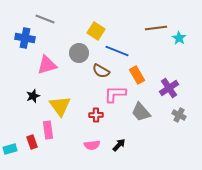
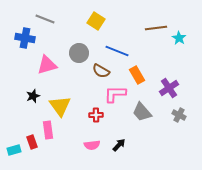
yellow square: moved 10 px up
gray trapezoid: moved 1 px right
cyan rectangle: moved 4 px right, 1 px down
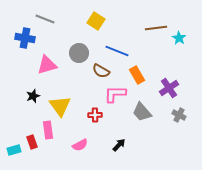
red cross: moved 1 px left
pink semicircle: moved 12 px left; rotated 21 degrees counterclockwise
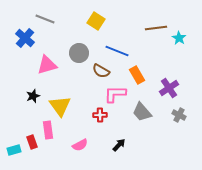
blue cross: rotated 30 degrees clockwise
red cross: moved 5 px right
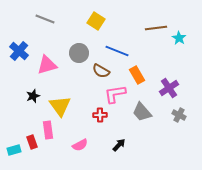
blue cross: moved 6 px left, 13 px down
pink L-shape: rotated 10 degrees counterclockwise
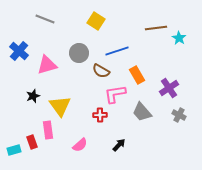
blue line: rotated 40 degrees counterclockwise
pink semicircle: rotated 14 degrees counterclockwise
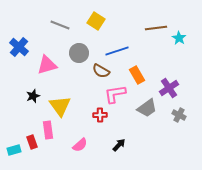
gray line: moved 15 px right, 6 px down
blue cross: moved 4 px up
gray trapezoid: moved 5 px right, 4 px up; rotated 85 degrees counterclockwise
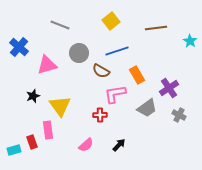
yellow square: moved 15 px right; rotated 18 degrees clockwise
cyan star: moved 11 px right, 3 px down
pink semicircle: moved 6 px right
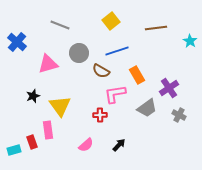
blue cross: moved 2 px left, 5 px up
pink triangle: moved 1 px right, 1 px up
